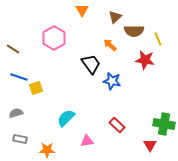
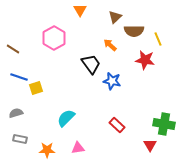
orange triangle: moved 2 px left
pink triangle: moved 9 px left, 7 px down
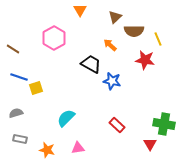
black trapezoid: rotated 25 degrees counterclockwise
red triangle: moved 1 px up
orange star: rotated 14 degrees clockwise
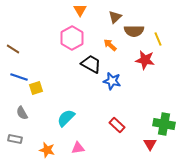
pink hexagon: moved 18 px right
gray semicircle: moved 6 px right; rotated 104 degrees counterclockwise
gray rectangle: moved 5 px left
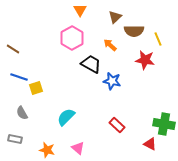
cyan semicircle: moved 1 px up
red triangle: rotated 32 degrees counterclockwise
pink triangle: rotated 48 degrees clockwise
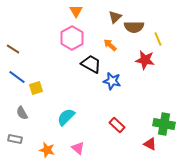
orange triangle: moved 4 px left, 1 px down
brown semicircle: moved 4 px up
blue line: moved 2 px left; rotated 18 degrees clockwise
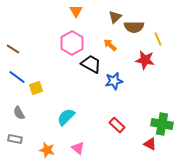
pink hexagon: moved 5 px down
blue star: moved 2 px right; rotated 24 degrees counterclockwise
gray semicircle: moved 3 px left
green cross: moved 2 px left
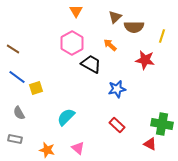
yellow line: moved 4 px right, 3 px up; rotated 40 degrees clockwise
blue star: moved 3 px right, 8 px down
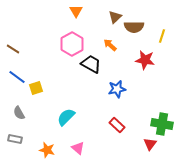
pink hexagon: moved 1 px down
red triangle: rotated 40 degrees clockwise
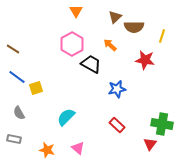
gray rectangle: moved 1 px left
